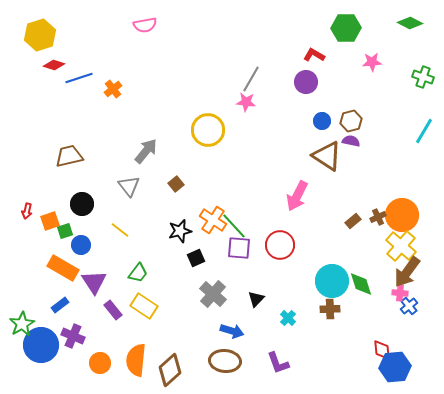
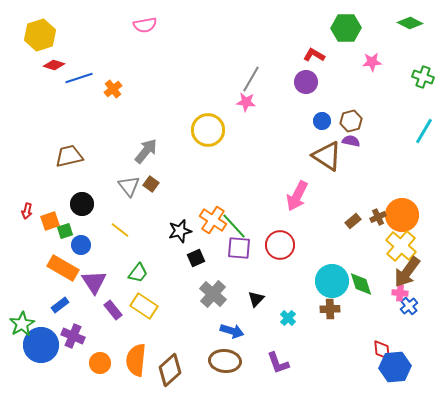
brown square at (176, 184): moved 25 px left; rotated 14 degrees counterclockwise
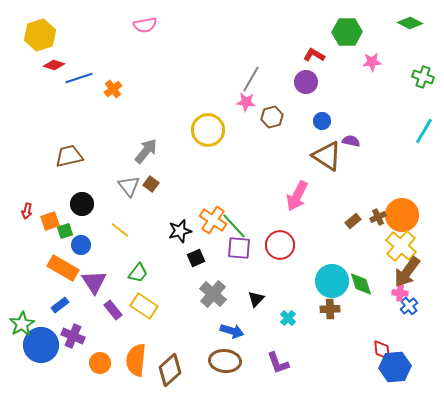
green hexagon at (346, 28): moved 1 px right, 4 px down
brown hexagon at (351, 121): moved 79 px left, 4 px up
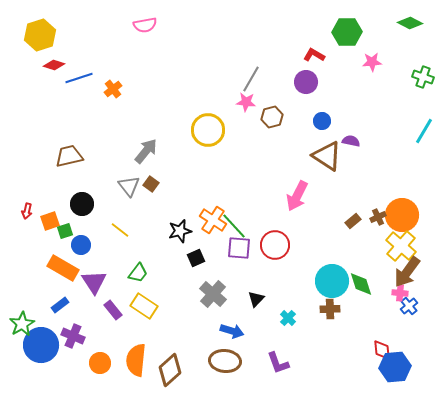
red circle at (280, 245): moved 5 px left
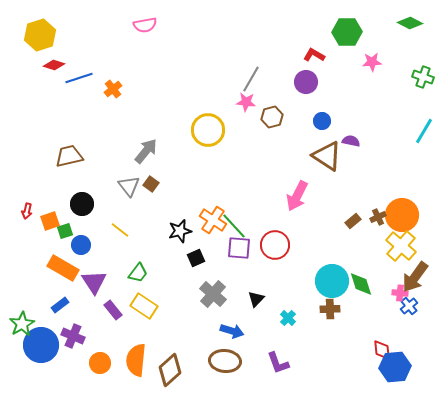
brown arrow at (407, 272): moved 8 px right, 5 px down
